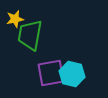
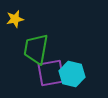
green trapezoid: moved 6 px right, 14 px down
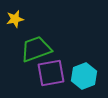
green trapezoid: rotated 60 degrees clockwise
cyan hexagon: moved 12 px right, 2 px down; rotated 25 degrees clockwise
